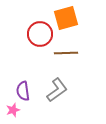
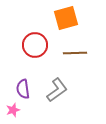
red circle: moved 5 px left, 11 px down
brown line: moved 9 px right
purple semicircle: moved 2 px up
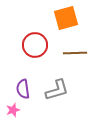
gray L-shape: rotated 20 degrees clockwise
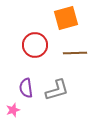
purple semicircle: moved 3 px right, 1 px up
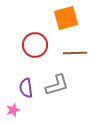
gray L-shape: moved 5 px up
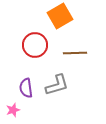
orange square: moved 6 px left, 2 px up; rotated 15 degrees counterclockwise
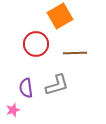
red circle: moved 1 px right, 1 px up
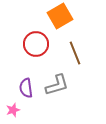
brown line: rotated 70 degrees clockwise
